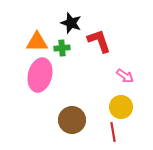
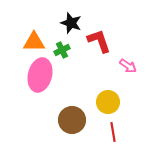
orange triangle: moved 3 px left
green cross: moved 2 px down; rotated 21 degrees counterclockwise
pink arrow: moved 3 px right, 10 px up
yellow circle: moved 13 px left, 5 px up
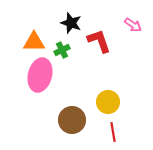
pink arrow: moved 5 px right, 41 px up
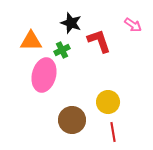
orange triangle: moved 3 px left, 1 px up
pink ellipse: moved 4 px right
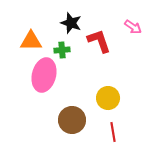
pink arrow: moved 2 px down
green cross: rotated 21 degrees clockwise
yellow circle: moved 4 px up
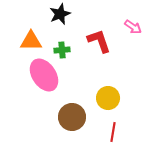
black star: moved 11 px left, 9 px up; rotated 30 degrees clockwise
pink ellipse: rotated 48 degrees counterclockwise
brown circle: moved 3 px up
red line: rotated 18 degrees clockwise
